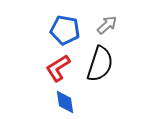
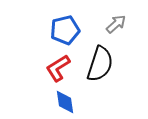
gray arrow: moved 9 px right, 1 px up
blue pentagon: rotated 24 degrees counterclockwise
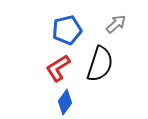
blue pentagon: moved 2 px right
blue diamond: rotated 45 degrees clockwise
